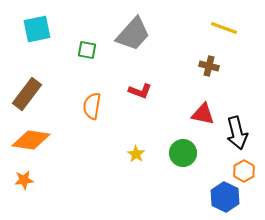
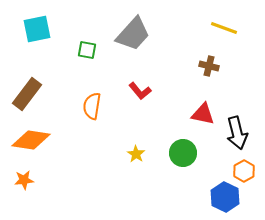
red L-shape: rotated 30 degrees clockwise
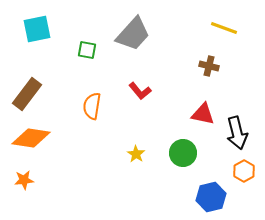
orange diamond: moved 2 px up
blue hexagon: moved 14 px left; rotated 20 degrees clockwise
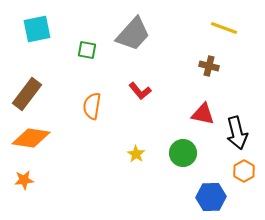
blue hexagon: rotated 12 degrees clockwise
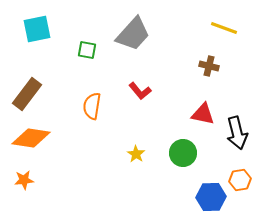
orange hexagon: moved 4 px left, 9 px down; rotated 20 degrees clockwise
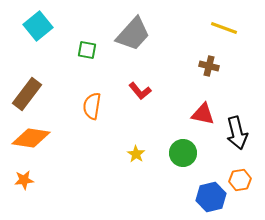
cyan square: moved 1 px right, 3 px up; rotated 28 degrees counterclockwise
blue hexagon: rotated 12 degrees counterclockwise
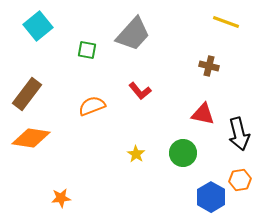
yellow line: moved 2 px right, 6 px up
orange semicircle: rotated 60 degrees clockwise
black arrow: moved 2 px right, 1 px down
orange star: moved 37 px right, 18 px down
blue hexagon: rotated 16 degrees counterclockwise
